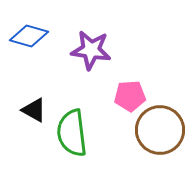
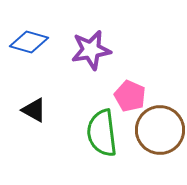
blue diamond: moved 6 px down
purple star: rotated 18 degrees counterclockwise
pink pentagon: rotated 28 degrees clockwise
green semicircle: moved 30 px right
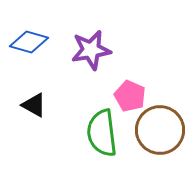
black triangle: moved 5 px up
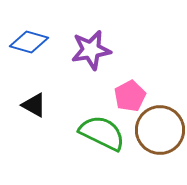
pink pentagon: rotated 20 degrees clockwise
green semicircle: rotated 123 degrees clockwise
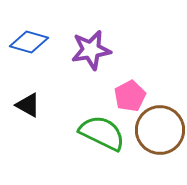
black triangle: moved 6 px left
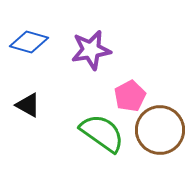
green semicircle: rotated 9 degrees clockwise
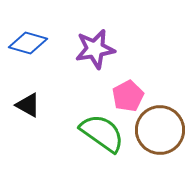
blue diamond: moved 1 px left, 1 px down
purple star: moved 4 px right, 1 px up
pink pentagon: moved 2 px left
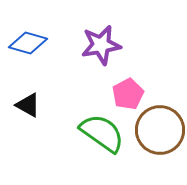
purple star: moved 6 px right, 4 px up
pink pentagon: moved 2 px up
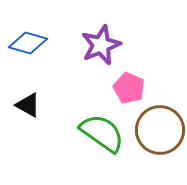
purple star: rotated 12 degrees counterclockwise
pink pentagon: moved 1 px right, 6 px up; rotated 20 degrees counterclockwise
